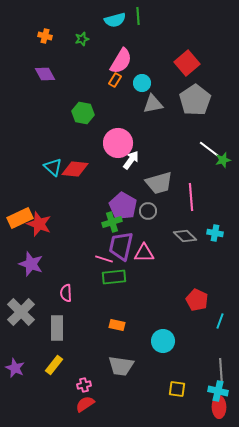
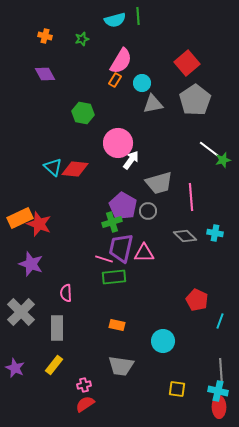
purple trapezoid at (121, 246): moved 2 px down
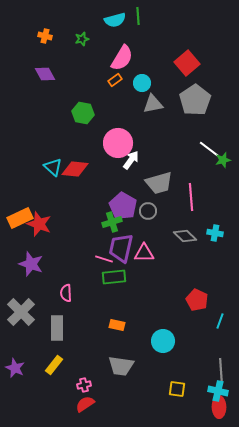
pink semicircle at (121, 61): moved 1 px right, 3 px up
orange rectangle at (115, 80): rotated 24 degrees clockwise
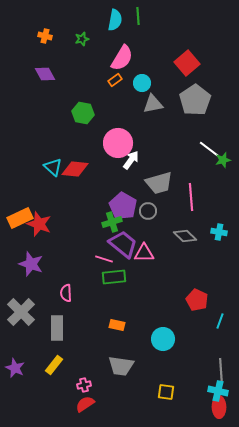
cyan semicircle at (115, 20): rotated 65 degrees counterclockwise
cyan cross at (215, 233): moved 4 px right, 1 px up
purple trapezoid at (121, 248): moved 2 px right, 4 px up; rotated 116 degrees clockwise
cyan circle at (163, 341): moved 2 px up
yellow square at (177, 389): moved 11 px left, 3 px down
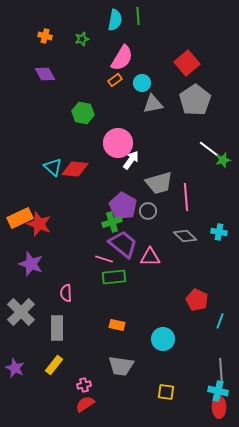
pink line at (191, 197): moved 5 px left
pink triangle at (144, 253): moved 6 px right, 4 px down
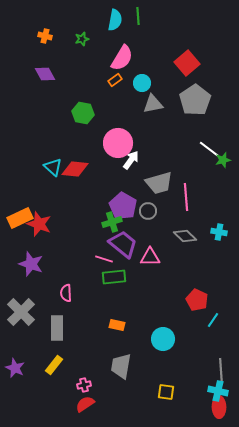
cyan line at (220, 321): moved 7 px left, 1 px up; rotated 14 degrees clockwise
gray trapezoid at (121, 366): rotated 92 degrees clockwise
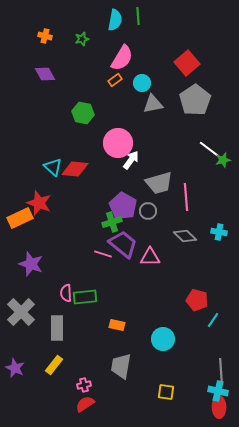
red star at (39, 224): moved 21 px up
pink line at (104, 259): moved 1 px left, 5 px up
green rectangle at (114, 277): moved 29 px left, 20 px down
red pentagon at (197, 300): rotated 10 degrees counterclockwise
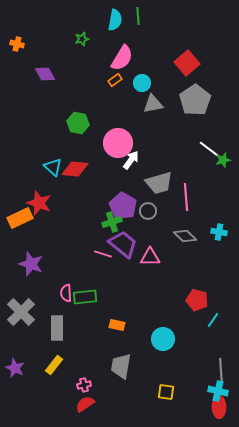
orange cross at (45, 36): moved 28 px left, 8 px down
green hexagon at (83, 113): moved 5 px left, 10 px down
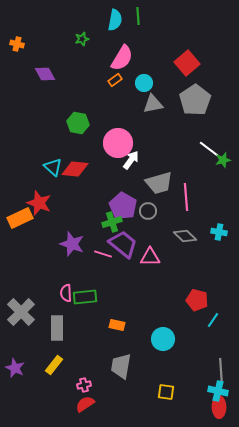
cyan circle at (142, 83): moved 2 px right
purple star at (31, 264): moved 41 px right, 20 px up
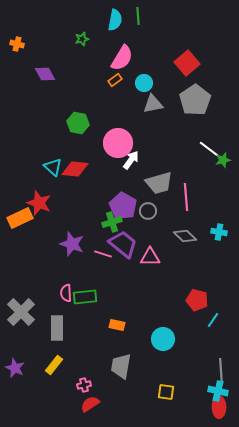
red semicircle at (85, 404): moved 5 px right
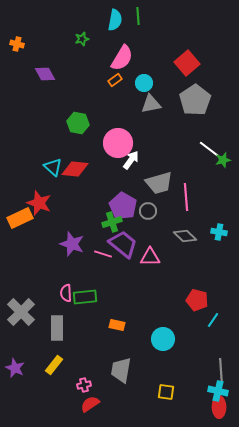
gray triangle at (153, 104): moved 2 px left
gray trapezoid at (121, 366): moved 4 px down
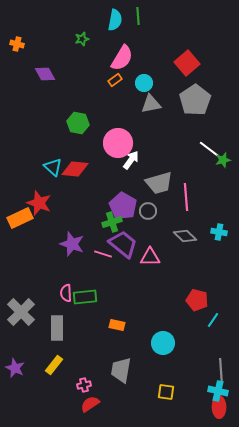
cyan circle at (163, 339): moved 4 px down
